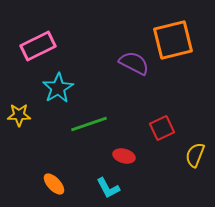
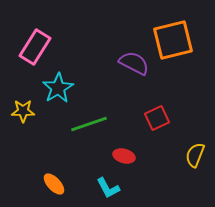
pink rectangle: moved 3 px left, 1 px down; rotated 32 degrees counterclockwise
yellow star: moved 4 px right, 4 px up
red square: moved 5 px left, 10 px up
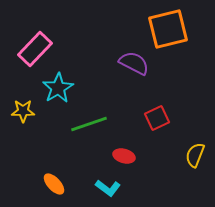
orange square: moved 5 px left, 11 px up
pink rectangle: moved 2 px down; rotated 12 degrees clockwise
cyan L-shape: rotated 25 degrees counterclockwise
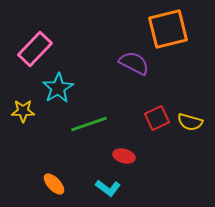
yellow semicircle: moved 5 px left, 33 px up; rotated 95 degrees counterclockwise
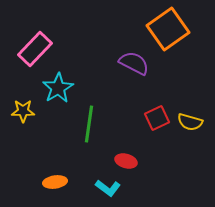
orange square: rotated 21 degrees counterclockwise
green line: rotated 63 degrees counterclockwise
red ellipse: moved 2 px right, 5 px down
orange ellipse: moved 1 px right, 2 px up; rotated 55 degrees counterclockwise
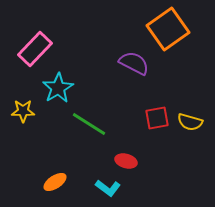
red square: rotated 15 degrees clockwise
green line: rotated 66 degrees counterclockwise
orange ellipse: rotated 25 degrees counterclockwise
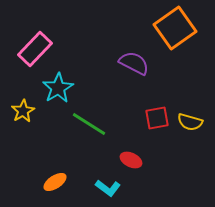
orange square: moved 7 px right, 1 px up
yellow star: rotated 30 degrees counterclockwise
red ellipse: moved 5 px right, 1 px up; rotated 10 degrees clockwise
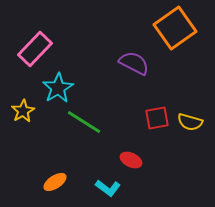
green line: moved 5 px left, 2 px up
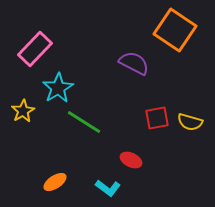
orange square: moved 2 px down; rotated 21 degrees counterclockwise
